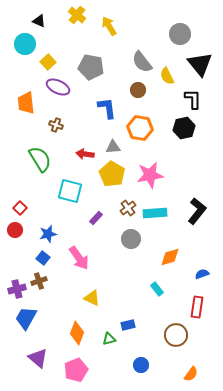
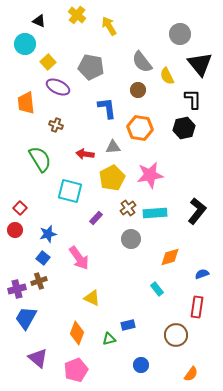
yellow pentagon at (112, 174): moved 4 px down; rotated 15 degrees clockwise
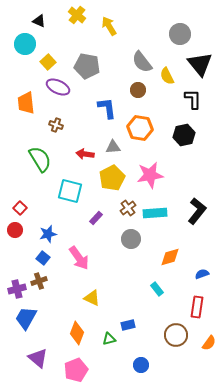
gray pentagon at (91, 67): moved 4 px left, 1 px up
black hexagon at (184, 128): moved 7 px down
orange semicircle at (191, 374): moved 18 px right, 31 px up
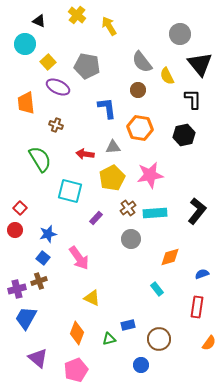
brown circle at (176, 335): moved 17 px left, 4 px down
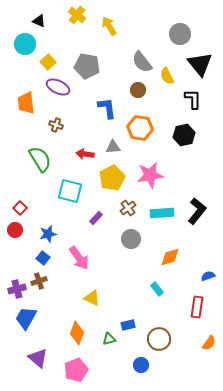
cyan rectangle at (155, 213): moved 7 px right
blue semicircle at (202, 274): moved 6 px right, 2 px down
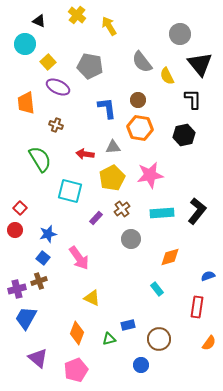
gray pentagon at (87, 66): moved 3 px right
brown circle at (138, 90): moved 10 px down
brown cross at (128, 208): moved 6 px left, 1 px down
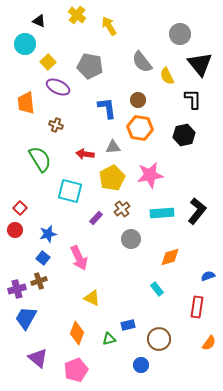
pink arrow at (79, 258): rotated 10 degrees clockwise
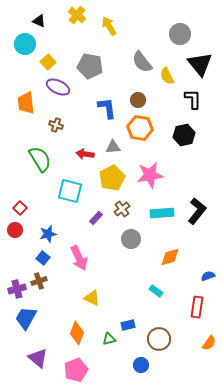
cyan rectangle at (157, 289): moved 1 px left, 2 px down; rotated 16 degrees counterclockwise
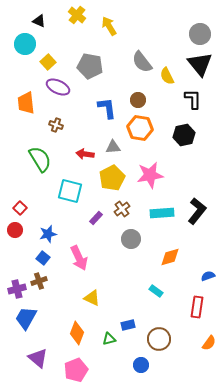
gray circle at (180, 34): moved 20 px right
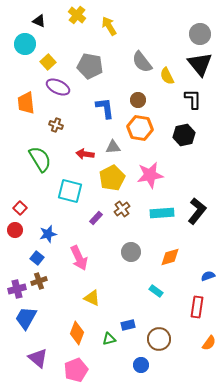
blue L-shape at (107, 108): moved 2 px left
gray circle at (131, 239): moved 13 px down
blue square at (43, 258): moved 6 px left
